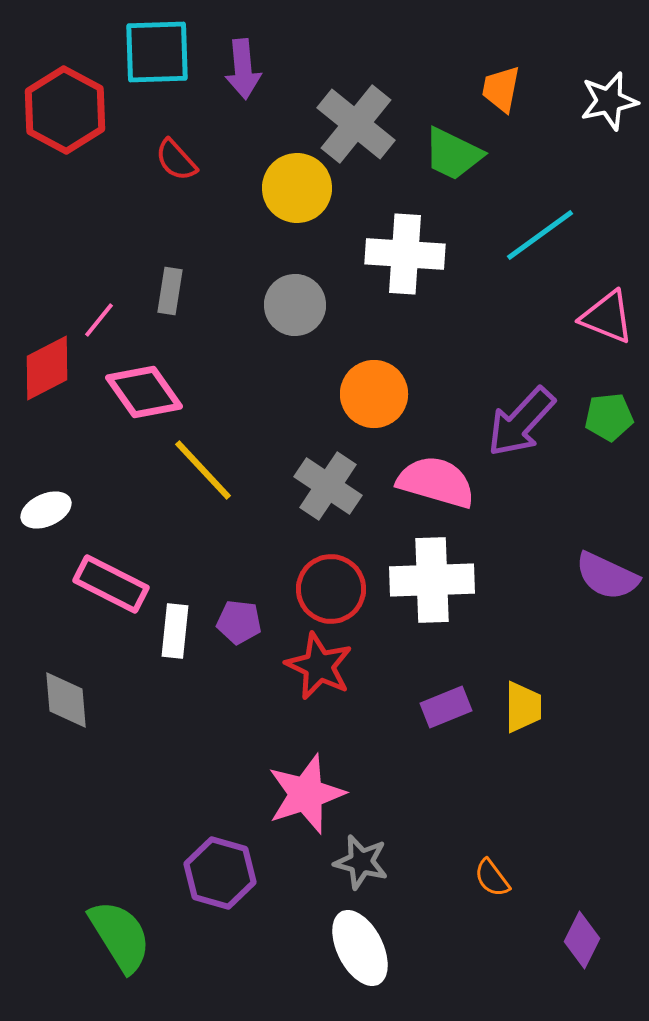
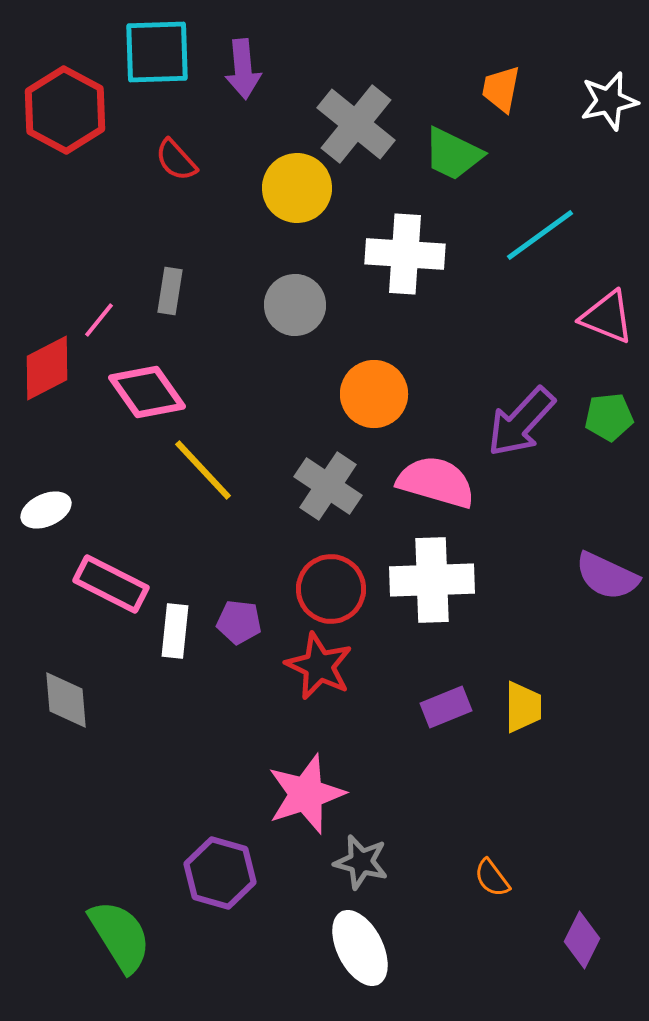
pink diamond at (144, 392): moved 3 px right
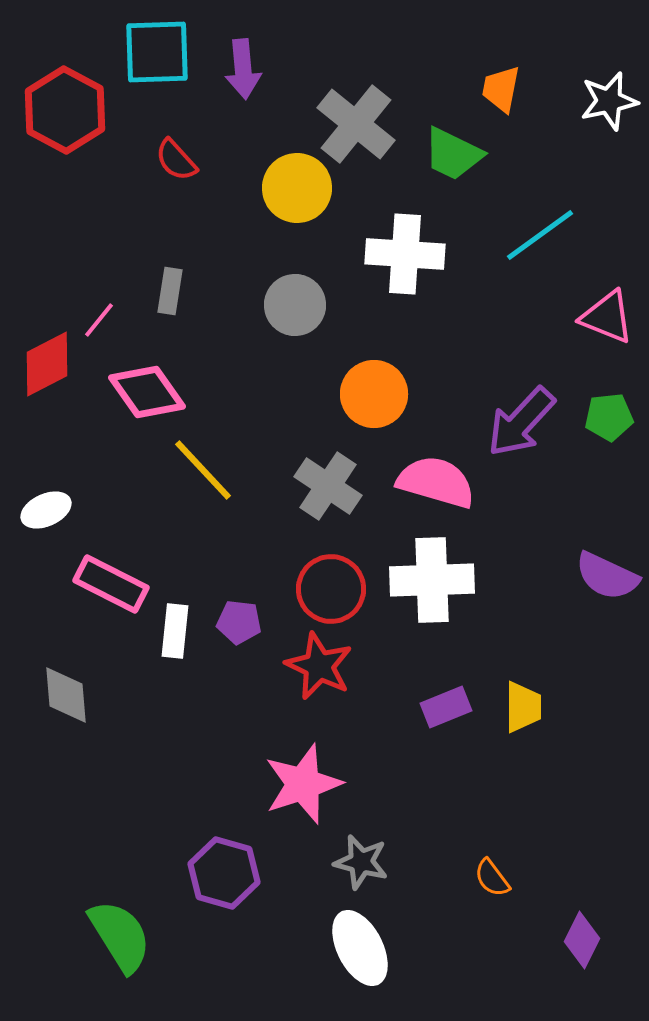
red diamond at (47, 368): moved 4 px up
gray diamond at (66, 700): moved 5 px up
pink star at (306, 794): moved 3 px left, 10 px up
purple hexagon at (220, 873): moved 4 px right
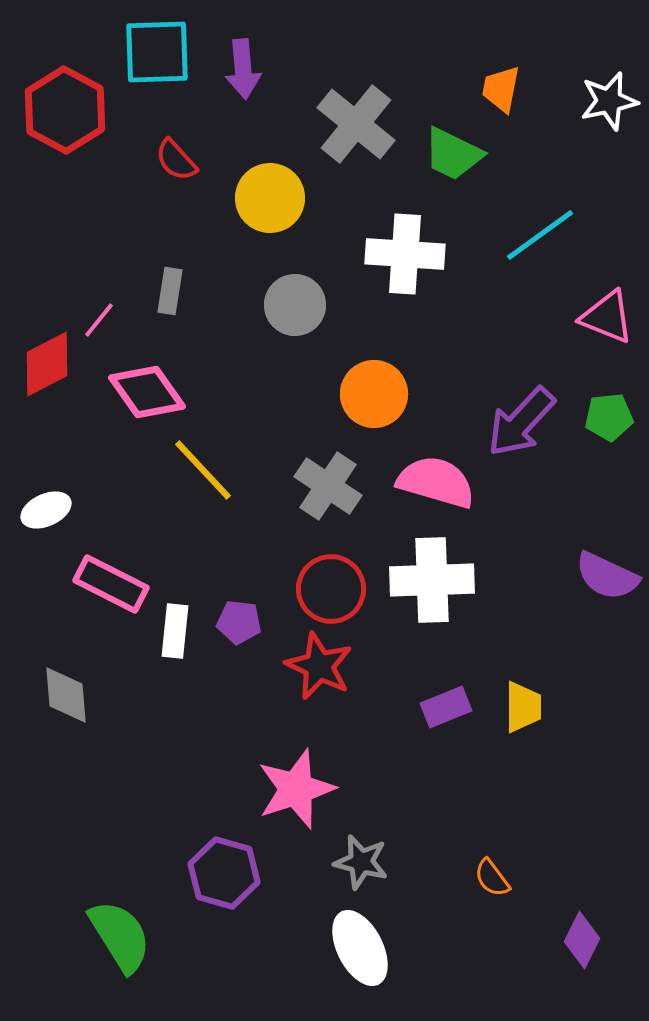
yellow circle at (297, 188): moved 27 px left, 10 px down
pink star at (303, 784): moved 7 px left, 5 px down
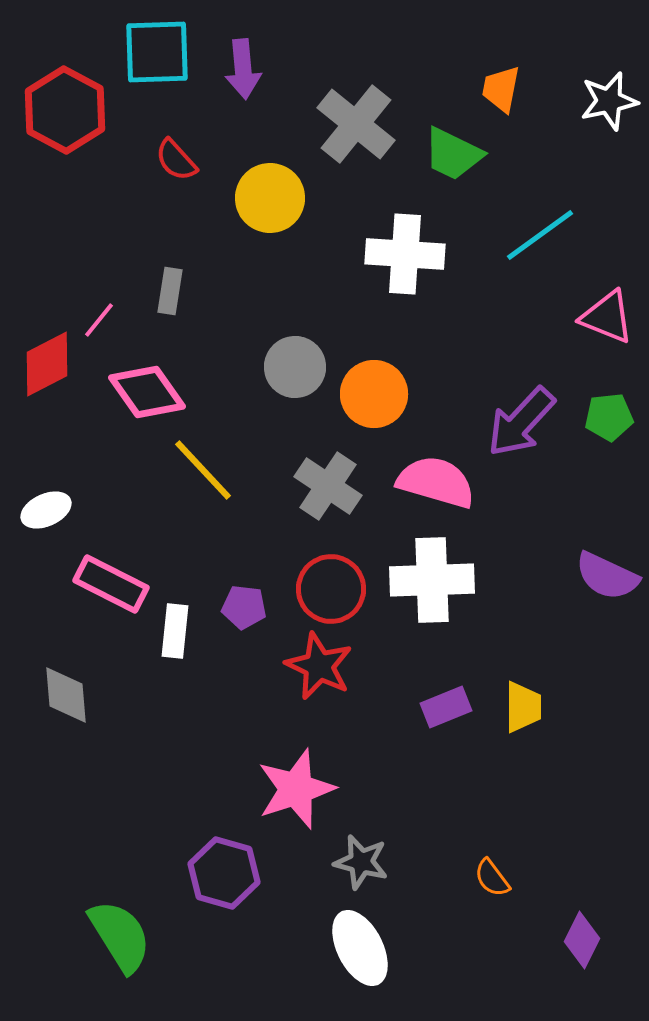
gray circle at (295, 305): moved 62 px down
purple pentagon at (239, 622): moved 5 px right, 15 px up
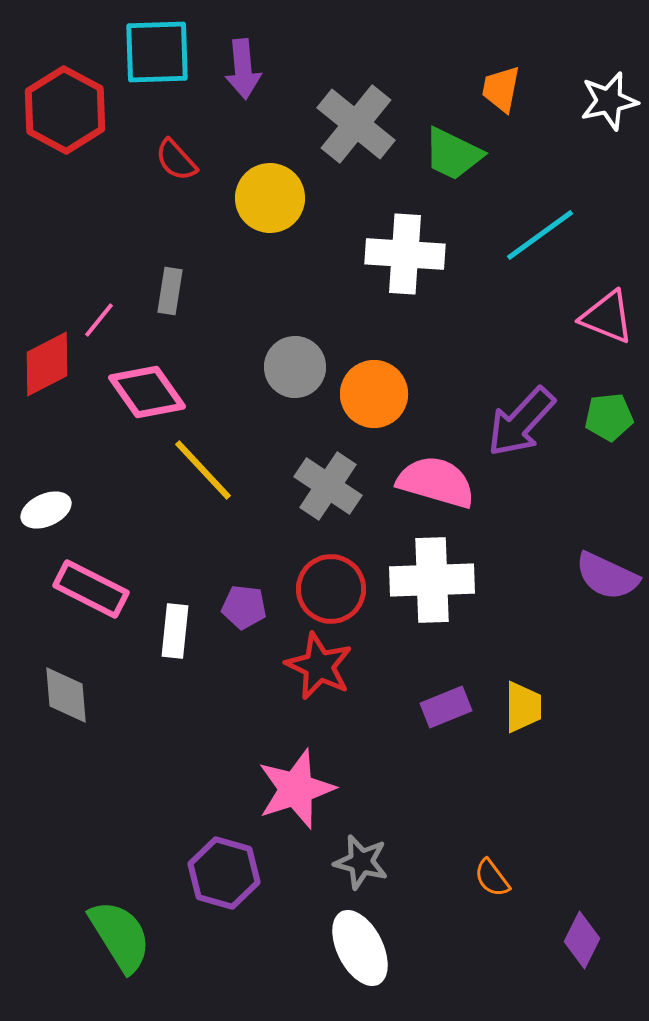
pink rectangle at (111, 584): moved 20 px left, 5 px down
